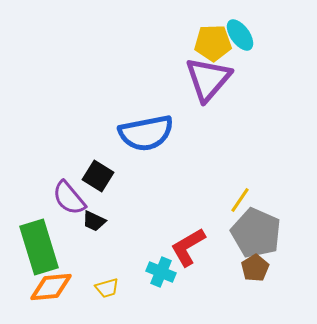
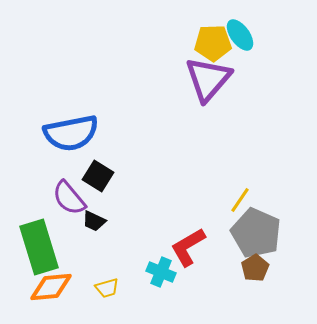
blue semicircle: moved 75 px left
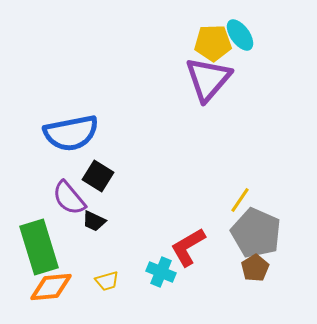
yellow trapezoid: moved 7 px up
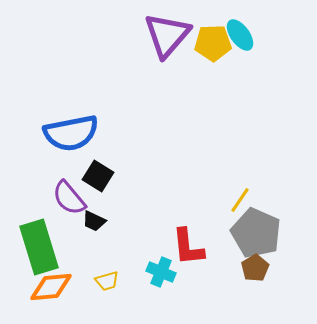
purple triangle: moved 41 px left, 44 px up
red L-shape: rotated 66 degrees counterclockwise
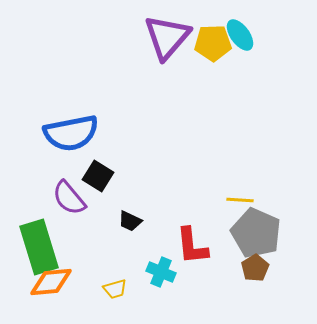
purple triangle: moved 2 px down
yellow line: rotated 60 degrees clockwise
black trapezoid: moved 36 px right
red L-shape: moved 4 px right, 1 px up
yellow trapezoid: moved 8 px right, 8 px down
orange diamond: moved 5 px up
